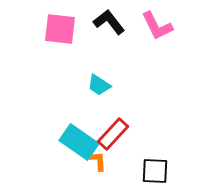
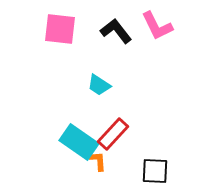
black L-shape: moved 7 px right, 9 px down
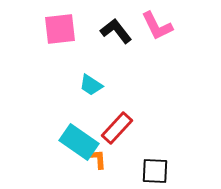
pink square: rotated 12 degrees counterclockwise
cyan trapezoid: moved 8 px left
red rectangle: moved 4 px right, 6 px up
orange L-shape: moved 2 px up
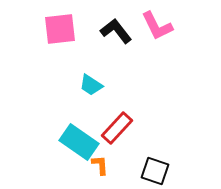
orange L-shape: moved 2 px right, 6 px down
black square: rotated 16 degrees clockwise
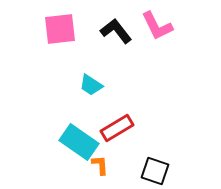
red rectangle: rotated 16 degrees clockwise
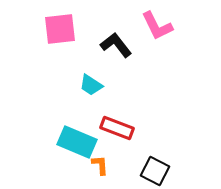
black L-shape: moved 14 px down
red rectangle: rotated 52 degrees clockwise
cyan rectangle: moved 2 px left; rotated 12 degrees counterclockwise
black square: rotated 8 degrees clockwise
